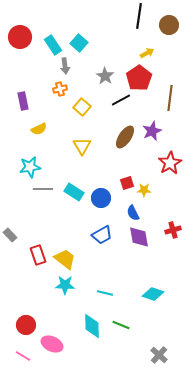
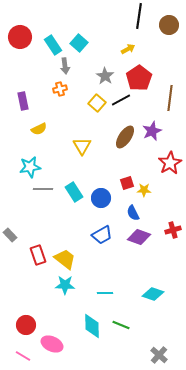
yellow arrow at (147, 53): moved 19 px left, 4 px up
yellow square at (82, 107): moved 15 px right, 4 px up
cyan rectangle at (74, 192): rotated 24 degrees clockwise
purple diamond at (139, 237): rotated 60 degrees counterclockwise
cyan line at (105, 293): rotated 14 degrees counterclockwise
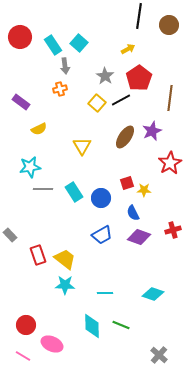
purple rectangle at (23, 101): moved 2 px left, 1 px down; rotated 42 degrees counterclockwise
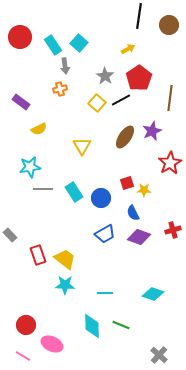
blue trapezoid at (102, 235): moved 3 px right, 1 px up
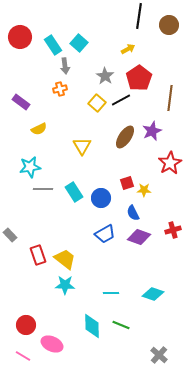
cyan line at (105, 293): moved 6 px right
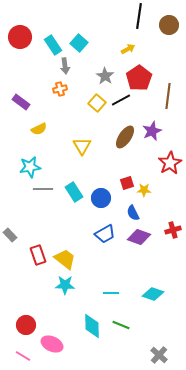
brown line at (170, 98): moved 2 px left, 2 px up
